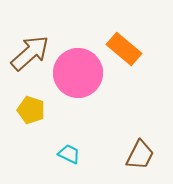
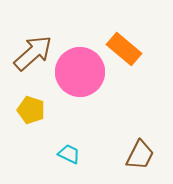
brown arrow: moved 3 px right
pink circle: moved 2 px right, 1 px up
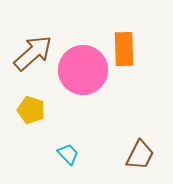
orange rectangle: rotated 48 degrees clockwise
pink circle: moved 3 px right, 2 px up
cyan trapezoid: moved 1 px left; rotated 20 degrees clockwise
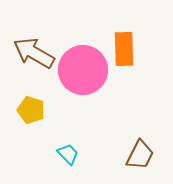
brown arrow: moved 1 px right; rotated 108 degrees counterclockwise
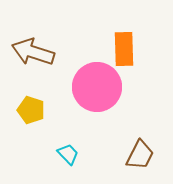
brown arrow: moved 1 px left, 1 px up; rotated 12 degrees counterclockwise
pink circle: moved 14 px right, 17 px down
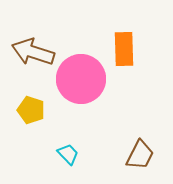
pink circle: moved 16 px left, 8 px up
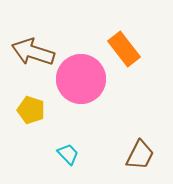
orange rectangle: rotated 36 degrees counterclockwise
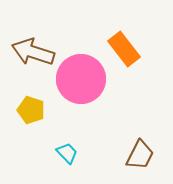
cyan trapezoid: moved 1 px left, 1 px up
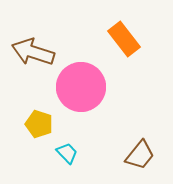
orange rectangle: moved 10 px up
pink circle: moved 8 px down
yellow pentagon: moved 8 px right, 14 px down
brown trapezoid: rotated 12 degrees clockwise
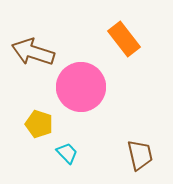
brown trapezoid: rotated 52 degrees counterclockwise
